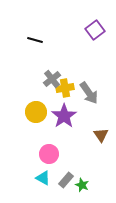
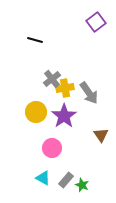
purple square: moved 1 px right, 8 px up
pink circle: moved 3 px right, 6 px up
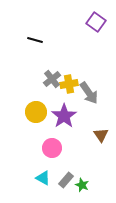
purple square: rotated 18 degrees counterclockwise
yellow cross: moved 4 px right, 4 px up
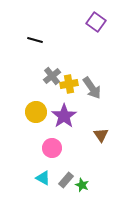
gray cross: moved 3 px up
gray arrow: moved 3 px right, 5 px up
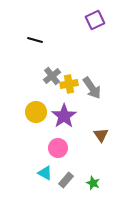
purple square: moved 1 px left, 2 px up; rotated 30 degrees clockwise
pink circle: moved 6 px right
cyan triangle: moved 2 px right, 5 px up
green star: moved 11 px right, 2 px up
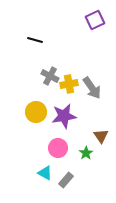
gray cross: moved 2 px left; rotated 24 degrees counterclockwise
purple star: rotated 25 degrees clockwise
brown triangle: moved 1 px down
green star: moved 7 px left, 30 px up; rotated 16 degrees clockwise
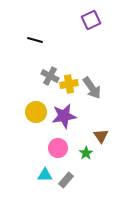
purple square: moved 4 px left
cyan triangle: moved 2 px down; rotated 28 degrees counterclockwise
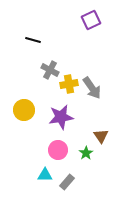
black line: moved 2 px left
gray cross: moved 6 px up
yellow circle: moved 12 px left, 2 px up
purple star: moved 3 px left, 1 px down
pink circle: moved 2 px down
gray rectangle: moved 1 px right, 2 px down
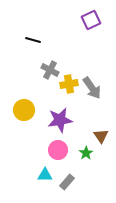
purple star: moved 1 px left, 3 px down
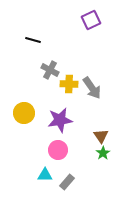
yellow cross: rotated 12 degrees clockwise
yellow circle: moved 3 px down
green star: moved 17 px right
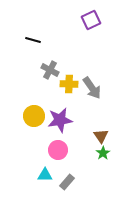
yellow circle: moved 10 px right, 3 px down
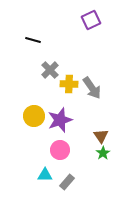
gray cross: rotated 18 degrees clockwise
purple star: rotated 10 degrees counterclockwise
pink circle: moved 2 px right
